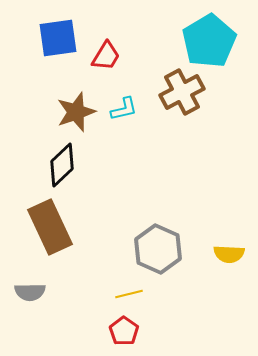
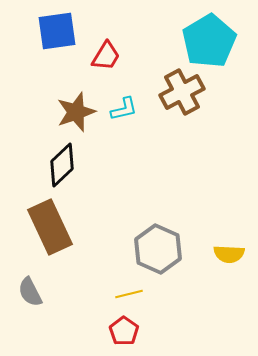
blue square: moved 1 px left, 7 px up
gray semicircle: rotated 64 degrees clockwise
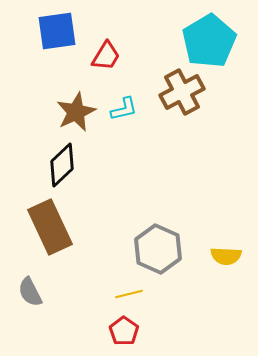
brown star: rotated 6 degrees counterclockwise
yellow semicircle: moved 3 px left, 2 px down
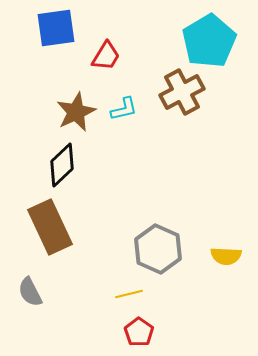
blue square: moved 1 px left, 3 px up
red pentagon: moved 15 px right, 1 px down
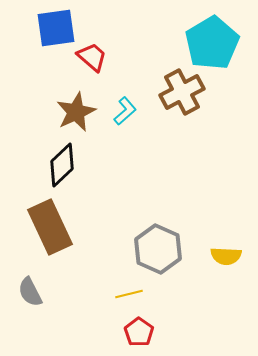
cyan pentagon: moved 3 px right, 2 px down
red trapezoid: moved 14 px left, 1 px down; rotated 80 degrees counterclockwise
cyan L-shape: moved 1 px right, 2 px down; rotated 28 degrees counterclockwise
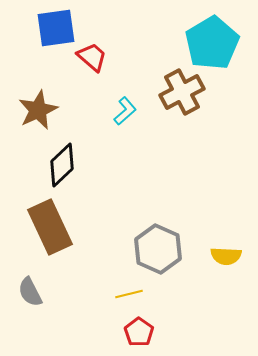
brown star: moved 38 px left, 2 px up
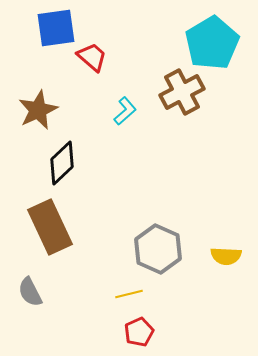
black diamond: moved 2 px up
red pentagon: rotated 12 degrees clockwise
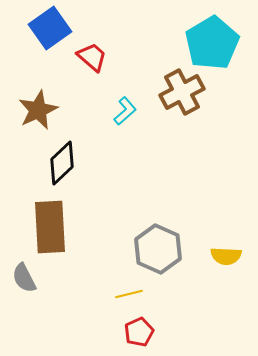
blue square: moved 6 px left; rotated 27 degrees counterclockwise
brown rectangle: rotated 22 degrees clockwise
gray semicircle: moved 6 px left, 14 px up
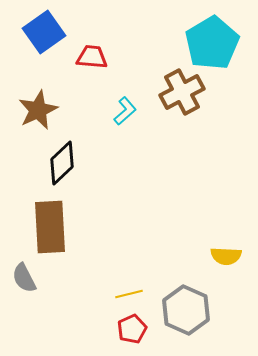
blue square: moved 6 px left, 4 px down
red trapezoid: rotated 36 degrees counterclockwise
gray hexagon: moved 28 px right, 61 px down
red pentagon: moved 7 px left, 3 px up
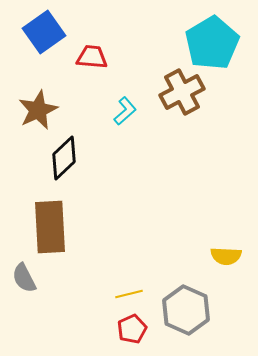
black diamond: moved 2 px right, 5 px up
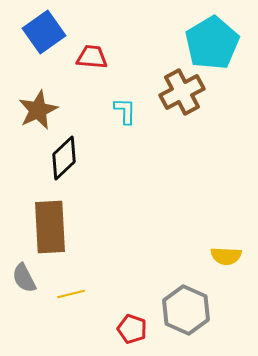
cyan L-shape: rotated 48 degrees counterclockwise
yellow line: moved 58 px left
red pentagon: rotated 28 degrees counterclockwise
